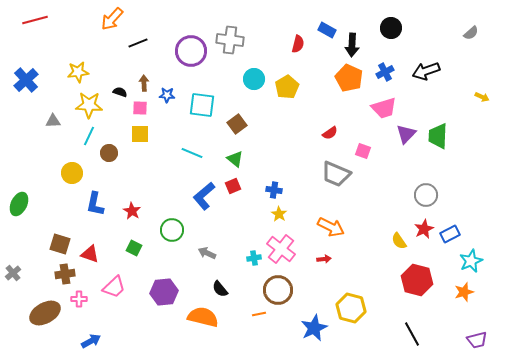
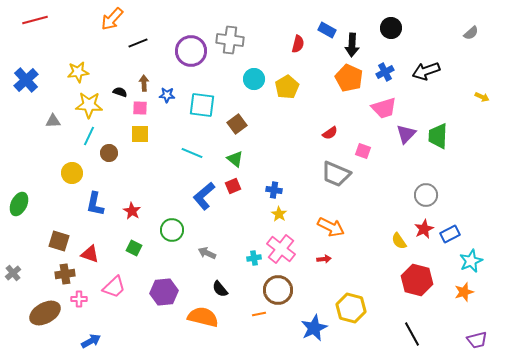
brown square at (60, 244): moved 1 px left, 3 px up
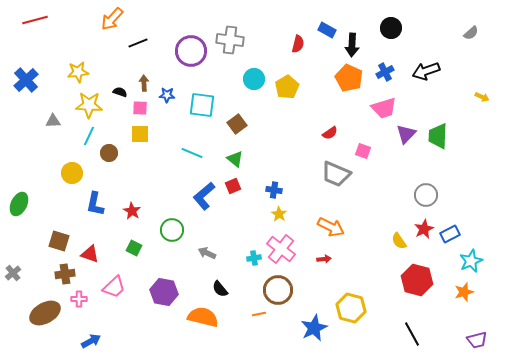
purple hexagon at (164, 292): rotated 16 degrees clockwise
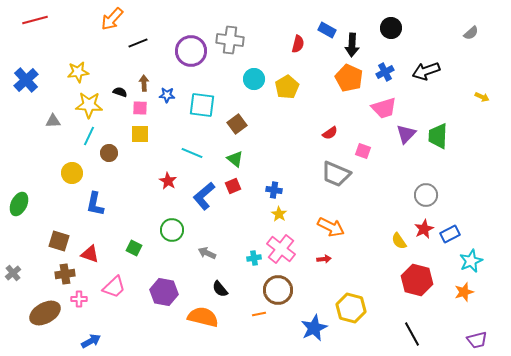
red star at (132, 211): moved 36 px right, 30 px up
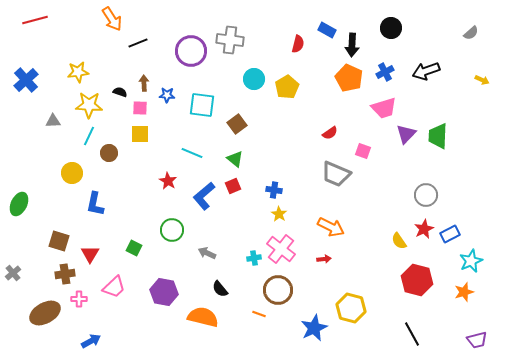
orange arrow at (112, 19): rotated 75 degrees counterclockwise
yellow arrow at (482, 97): moved 17 px up
red triangle at (90, 254): rotated 42 degrees clockwise
orange line at (259, 314): rotated 32 degrees clockwise
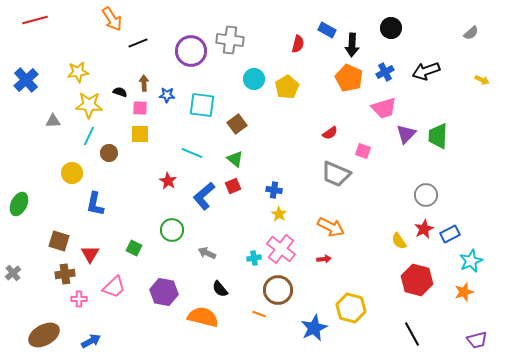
brown ellipse at (45, 313): moved 1 px left, 22 px down
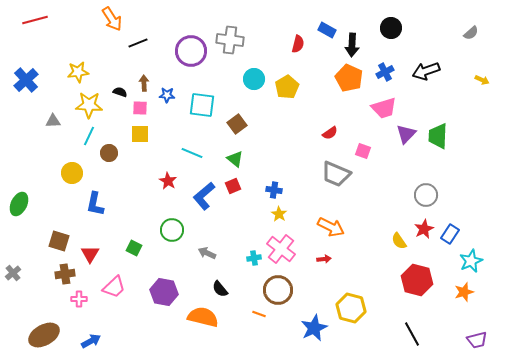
blue rectangle at (450, 234): rotated 30 degrees counterclockwise
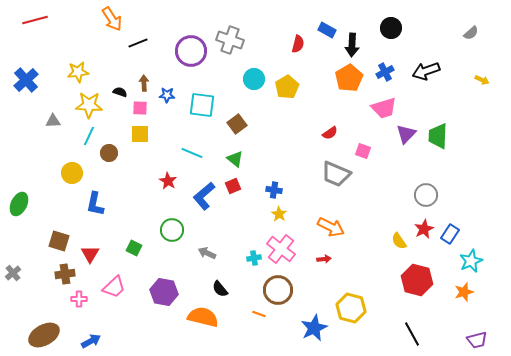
gray cross at (230, 40): rotated 12 degrees clockwise
orange pentagon at (349, 78): rotated 16 degrees clockwise
